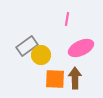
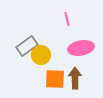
pink line: rotated 24 degrees counterclockwise
pink ellipse: rotated 15 degrees clockwise
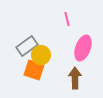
pink ellipse: moved 2 px right; rotated 60 degrees counterclockwise
orange square: moved 21 px left, 9 px up; rotated 15 degrees clockwise
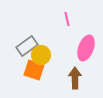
pink ellipse: moved 3 px right
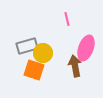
gray rectangle: rotated 20 degrees clockwise
yellow circle: moved 2 px right, 2 px up
brown arrow: moved 12 px up; rotated 10 degrees counterclockwise
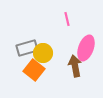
gray rectangle: moved 2 px down
orange square: rotated 20 degrees clockwise
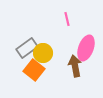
gray rectangle: rotated 20 degrees counterclockwise
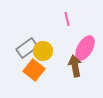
pink ellipse: moved 1 px left; rotated 10 degrees clockwise
yellow circle: moved 2 px up
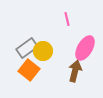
brown arrow: moved 5 px down; rotated 25 degrees clockwise
orange square: moved 5 px left
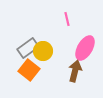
gray rectangle: moved 1 px right
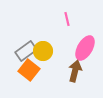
gray rectangle: moved 2 px left, 3 px down
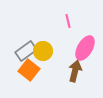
pink line: moved 1 px right, 2 px down
